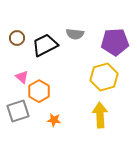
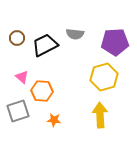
orange hexagon: moved 3 px right; rotated 25 degrees counterclockwise
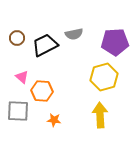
gray semicircle: moved 1 px left; rotated 18 degrees counterclockwise
gray square: rotated 20 degrees clockwise
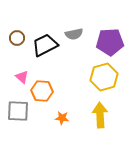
purple pentagon: moved 5 px left
orange star: moved 8 px right, 2 px up
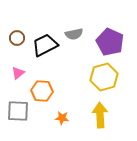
purple pentagon: rotated 28 degrees clockwise
pink triangle: moved 4 px left, 4 px up; rotated 40 degrees clockwise
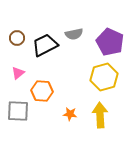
orange star: moved 8 px right, 4 px up
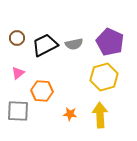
gray semicircle: moved 10 px down
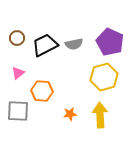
orange star: rotated 16 degrees counterclockwise
